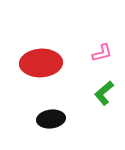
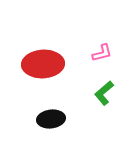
red ellipse: moved 2 px right, 1 px down
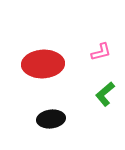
pink L-shape: moved 1 px left, 1 px up
green L-shape: moved 1 px right, 1 px down
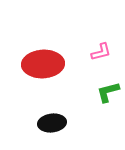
green L-shape: moved 3 px right, 2 px up; rotated 25 degrees clockwise
black ellipse: moved 1 px right, 4 px down
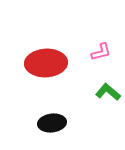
red ellipse: moved 3 px right, 1 px up
green L-shape: rotated 55 degrees clockwise
